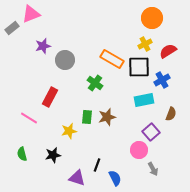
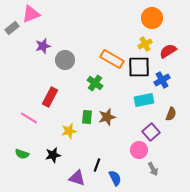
green semicircle: rotated 56 degrees counterclockwise
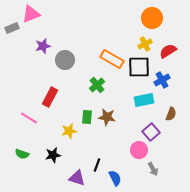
gray rectangle: rotated 16 degrees clockwise
green cross: moved 2 px right, 2 px down; rotated 14 degrees clockwise
brown star: rotated 24 degrees clockwise
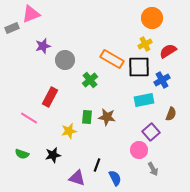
green cross: moved 7 px left, 5 px up
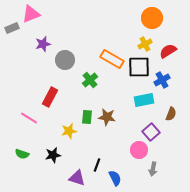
purple star: moved 2 px up
gray arrow: rotated 40 degrees clockwise
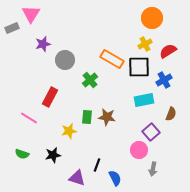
pink triangle: rotated 36 degrees counterclockwise
blue cross: moved 2 px right
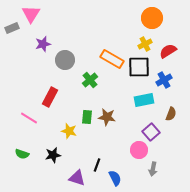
yellow star: rotated 28 degrees clockwise
